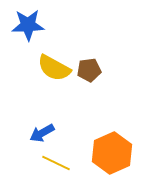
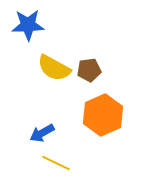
orange hexagon: moved 9 px left, 38 px up
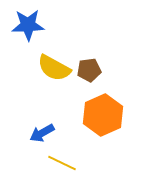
yellow line: moved 6 px right
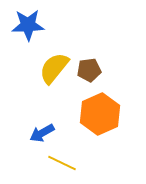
yellow semicircle: rotated 100 degrees clockwise
orange hexagon: moved 3 px left, 1 px up
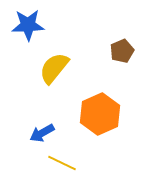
brown pentagon: moved 33 px right, 19 px up; rotated 15 degrees counterclockwise
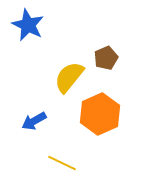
blue star: rotated 28 degrees clockwise
brown pentagon: moved 16 px left, 7 px down
yellow semicircle: moved 15 px right, 9 px down
blue arrow: moved 8 px left, 12 px up
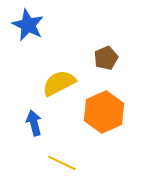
yellow semicircle: moved 10 px left, 6 px down; rotated 24 degrees clockwise
orange hexagon: moved 4 px right, 2 px up
blue arrow: moved 2 px down; rotated 105 degrees clockwise
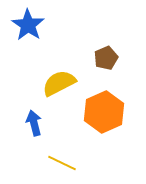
blue star: rotated 8 degrees clockwise
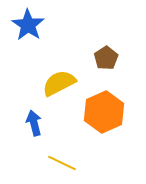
brown pentagon: rotated 10 degrees counterclockwise
